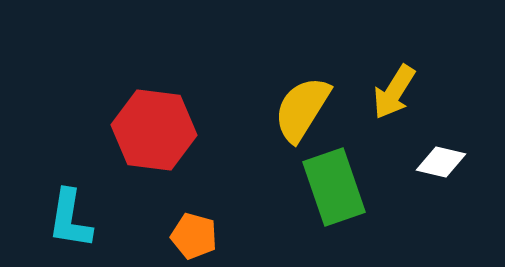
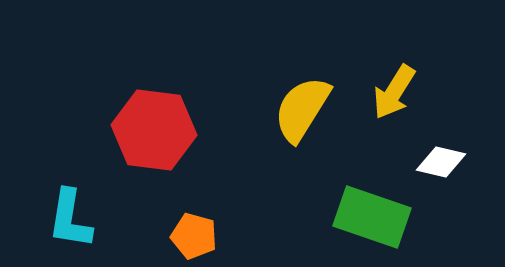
green rectangle: moved 38 px right, 30 px down; rotated 52 degrees counterclockwise
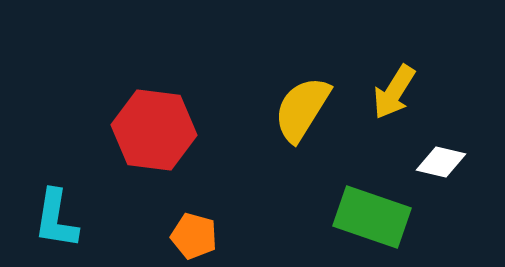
cyan L-shape: moved 14 px left
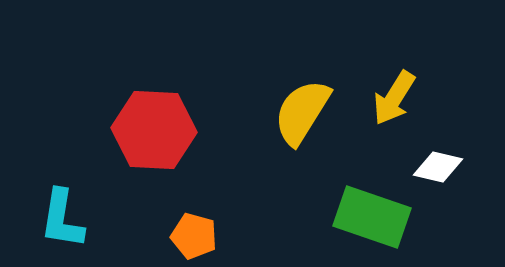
yellow arrow: moved 6 px down
yellow semicircle: moved 3 px down
red hexagon: rotated 4 degrees counterclockwise
white diamond: moved 3 px left, 5 px down
cyan L-shape: moved 6 px right
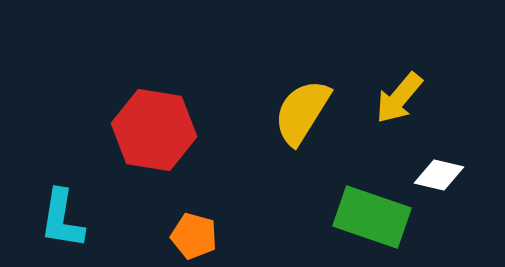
yellow arrow: moved 5 px right; rotated 8 degrees clockwise
red hexagon: rotated 6 degrees clockwise
white diamond: moved 1 px right, 8 px down
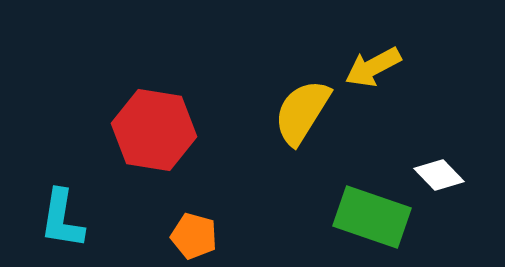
yellow arrow: moved 26 px left, 31 px up; rotated 22 degrees clockwise
white diamond: rotated 33 degrees clockwise
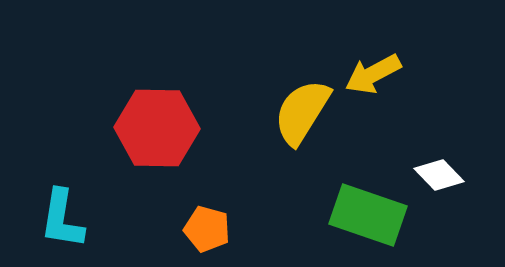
yellow arrow: moved 7 px down
red hexagon: moved 3 px right, 2 px up; rotated 8 degrees counterclockwise
green rectangle: moved 4 px left, 2 px up
orange pentagon: moved 13 px right, 7 px up
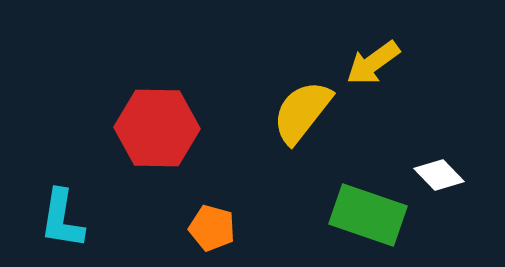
yellow arrow: moved 11 px up; rotated 8 degrees counterclockwise
yellow semicircle: rotated 6 degrees clockwise
orange pentagon: moved 5 px right, 1 px up
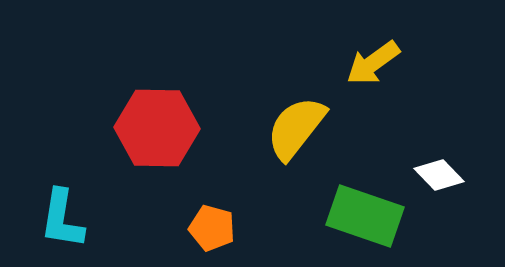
yellow semicircle: moved 6 px left, 16 px down
green rectangle: moved 3 px left, 1 px down
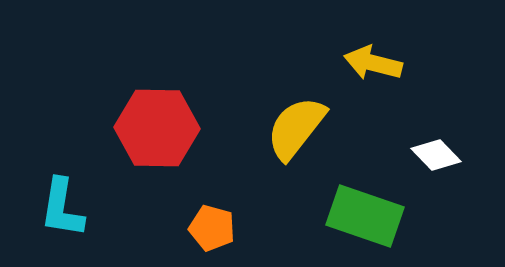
yellow arrow: rotated 50 degrees clockwise
white diamond: moved 3 px left, 20 px up
cyan L-shape: moved 11 px up
